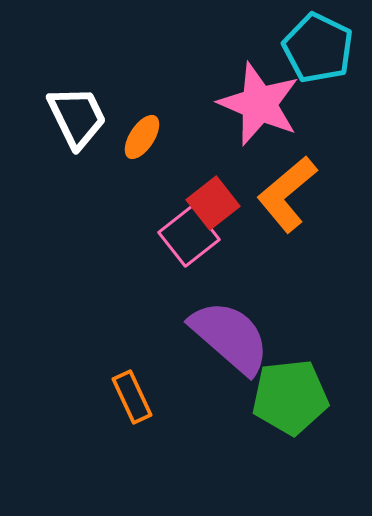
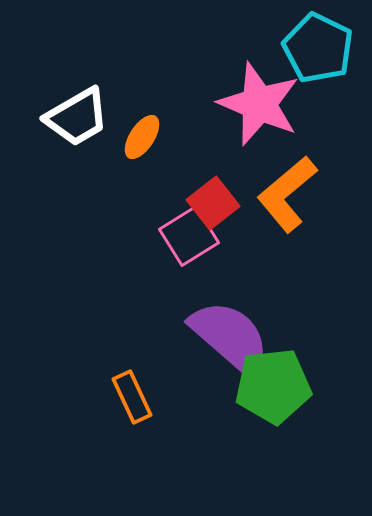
white trapezoid: rotated 86 degrees clockwise
pink square: rotated 6 degrees clockwise
green pentagon: moved 17 px left, 11 px up
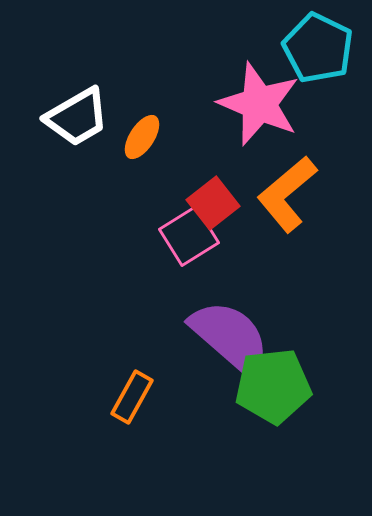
orange rectangle: rotated 54 degrees clockwise
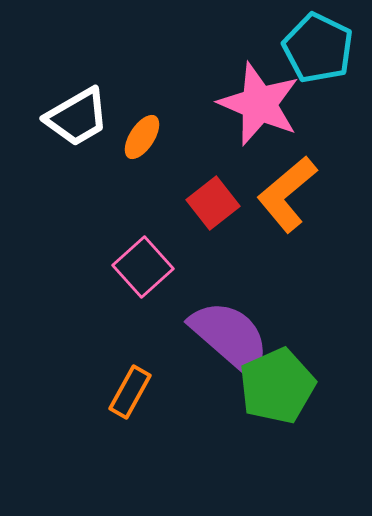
pink square: moved 46 px left, 31 px down; rotated 10 degrees counterclockwise
green pentagon: moved 4 px right; rotated 18 degrees counterclockwise
orange rectangle: moved 2 px left, 5 px up
